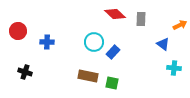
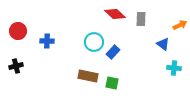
blue cross: moved 1 px up
black cross: moved 9 px left, 6 px up; rotated 32 degrees counterclockwise
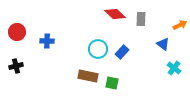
red circle: moved 1 px left, 1 px down
cyan circle: moved 4 px right, 7 px down
blue rectangle: moved 9 px right
cyan cross: rotated 32 degrees clockwise
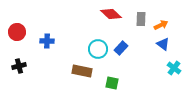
red diamond: moved 4 px left
orange arrow: moved 19 px left
blue rectangle: moved 1 px left, 4 px up
black cross: moved 3 px right
brown rectangle: moved 6 px left, 5 px up
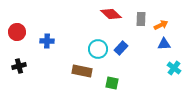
blue triangle: moved 1 px right; rotated 40 degrees counterclockwise
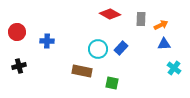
red diamond: moved 1 px left; rotated 15 degrees counterclockwise
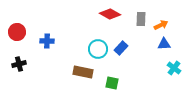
black cross: moved 2 px up
brown rectangle: moved 1 px right, 1 px down
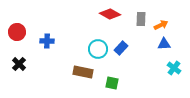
black cross: rotated 32 degrees counterclockwise
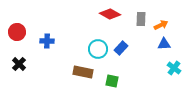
green square: moved 2 px up
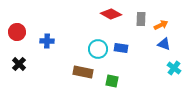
red diamond: moved 1 px right
blue triangle: rotated 24 degrees clockwise
blue rectangle: rotated 56 degrees clockwise
